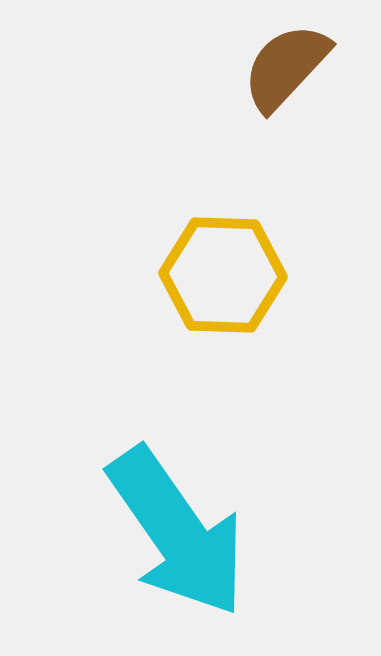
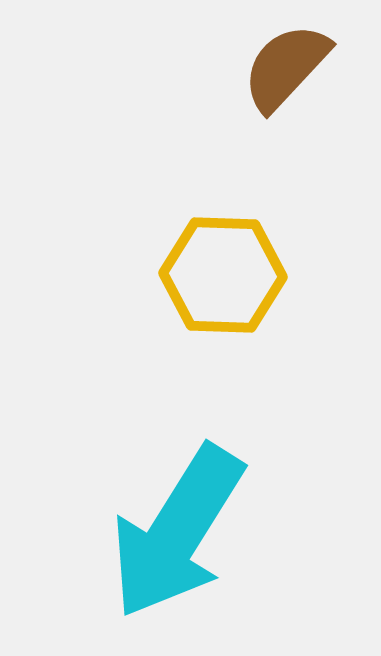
cyan arrow: rotated 67 degrees clockwise
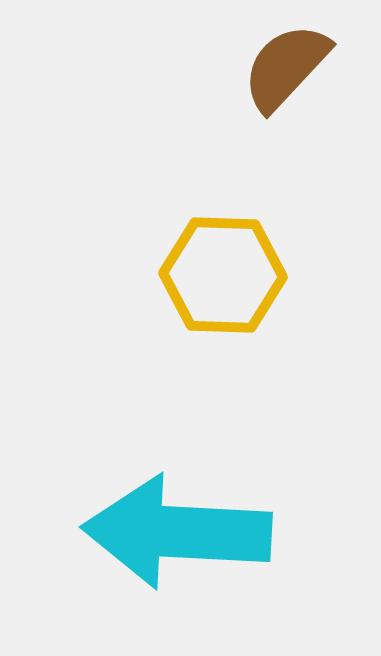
cyan arrow: rotated 61 degrees clockwise
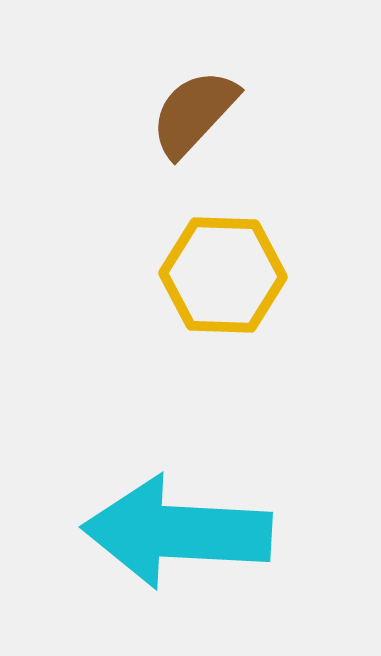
brown semicircle: moved 92 px left, 46 px down
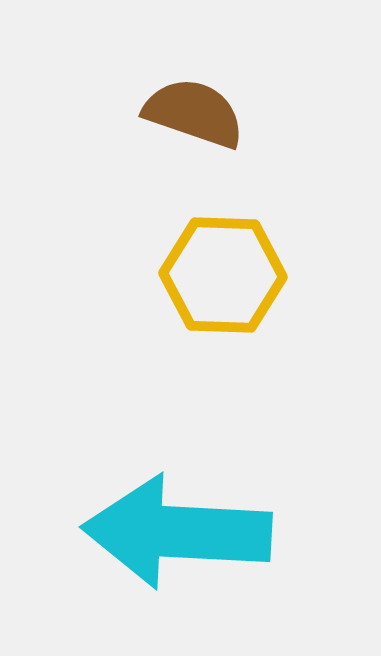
brown semicircle: rotated 66 degrees clockwise
